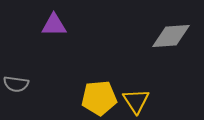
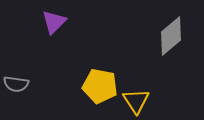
purple triangle: moved 3 px up; rotated 44 degrees counterclockwise
gray diamond: rotated 36 degrees counterclockwise
yellow pentagon: moved 1 px right, 12 px up; rotated 16 degrees clockwise
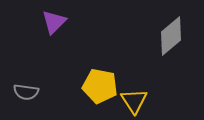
gray semicircle: moved 10 px right, 8 px down
yellow triangle: moved 2 px left
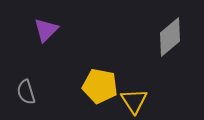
purple triangle: moved 8 px left, 8 px down
gray diamond: moved 1 px left, 1 px down
gray semicircle: rotated 65 degrees clockwise
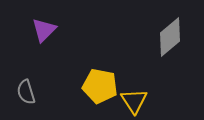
purple triangle: moved 2 px left
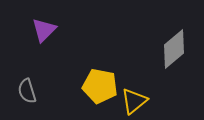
gray diamond: moved 4 px right, 12 px down
gray semicircle: moved 1 px right, 1 px up
yellow triangle: rotated 24 degrees clockwise
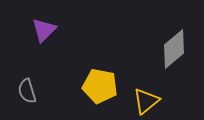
yellow triangle: moved 12 px right
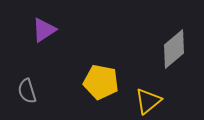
purple triangle: rotated 12 degrees clockwise
yellow pentagon: moved 1 px right, 4 px up
yellow triangle: moved 2 px right
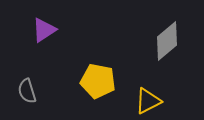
gray diamond: moved 7 px left, 8 px up
yellow pentagon: moved 3 px left, 1 px up
yellow triangle: rotated 12 degrees clockwise
